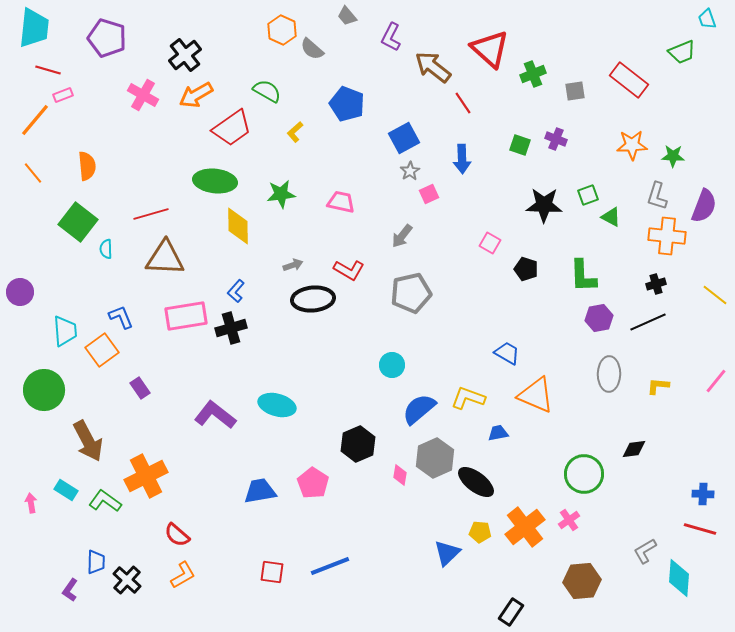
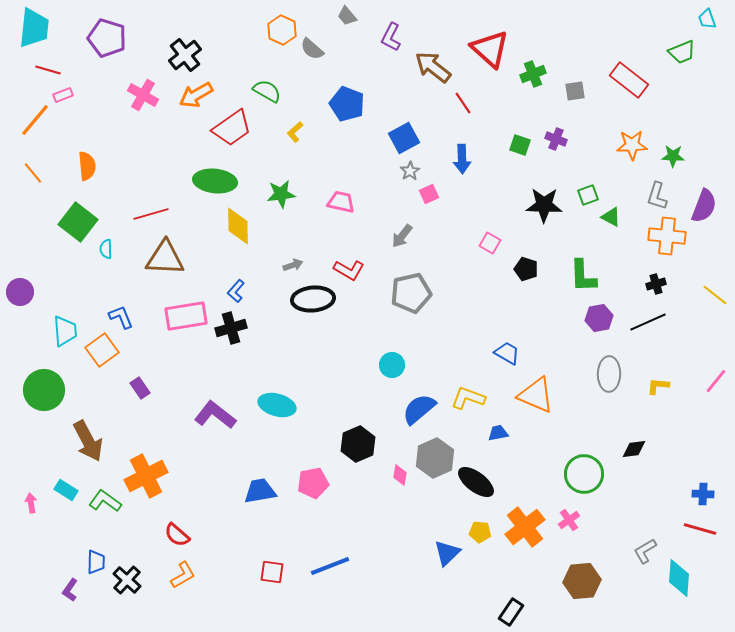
pink pentagon at (313, 483): rotated 28 degrees clockwise
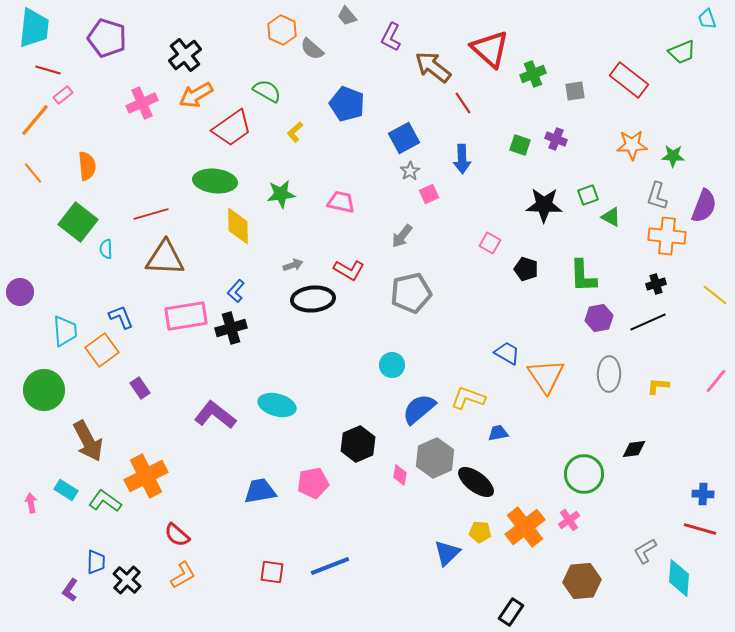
pink rectangle at (63, 95): rotated 18 degrees counterclockwise
pink cross at (143, 95): moved 1 px left, 8 px down; rotated 36 degrees clockwise
orange triangle at (536, 395): moved 10 px right, 19 px up; rotated 33 degrees clockwise
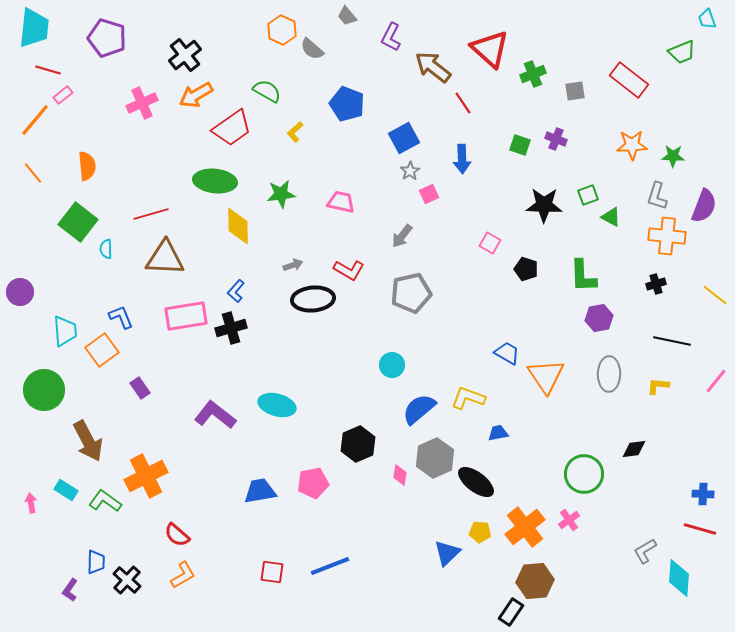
black line at (648, 322): moved 24 px right, 19 px down; rotated 36 degrees clockwise
brown hexagon at (582, 581): moved 47 px left
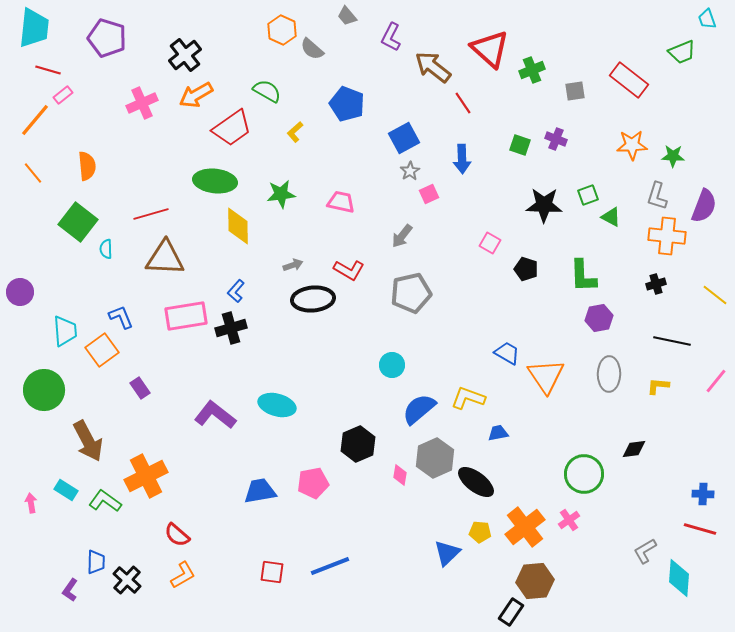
green cross at (533, 74): moved 1 px left, 4 px up
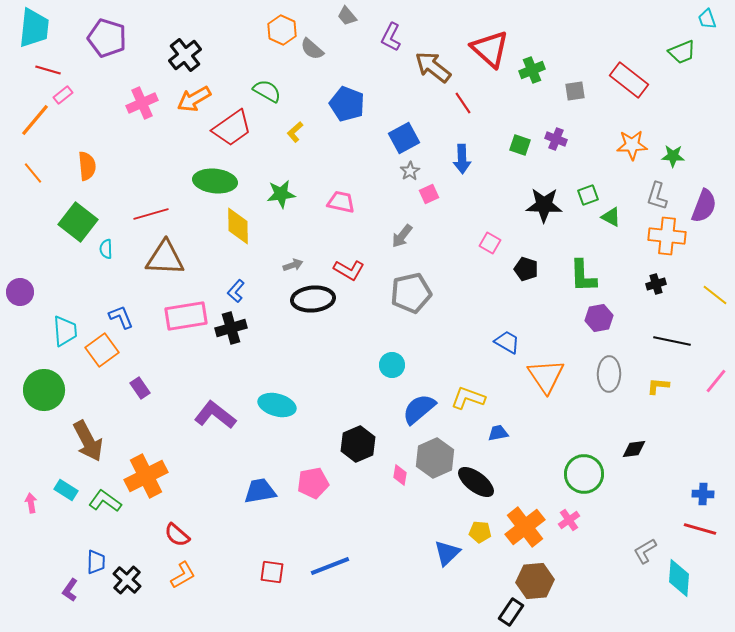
orange arrow at (196, 95): moved 2 px left, 4 px down
blue trapezoid at (507, 353): moved 11 px up
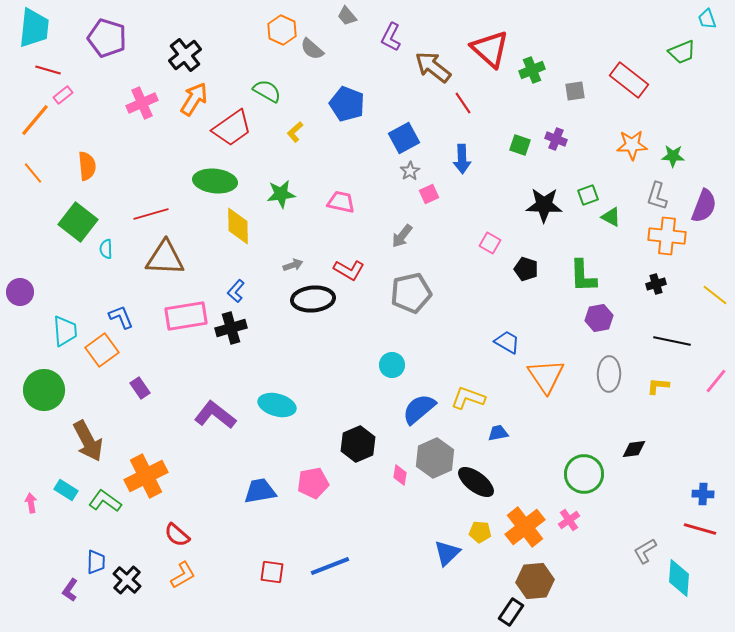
orange arrow at (194, 99): rotated 152 degrees clockwise
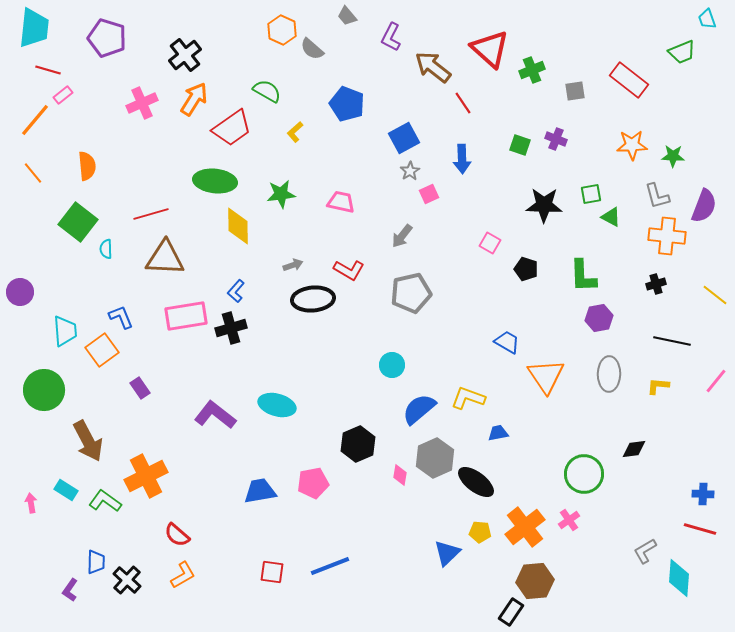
green square at (588, 195): moved 3 px right, 1 px up; rotated 10 degrees clockwise
gray L-shape at (657, 196): rotated 32 degrees counterclockwise
